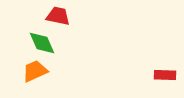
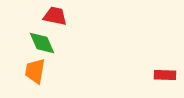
red trapezoid: moved 3 px left
orange trapezoid: rotated 56 degrees counterclockwise
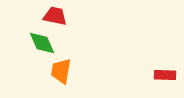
orange trapezoid: moved 26 px right
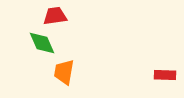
red trapezoid: rotated 20 degrees counterclockwise
orange trapezoid: moved 3 px right, 1 px down
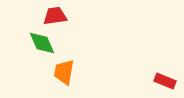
red rectangle: moved 6 px down; rotated 20 degrees clockwise
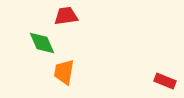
red trapezoid: moved 11 px right
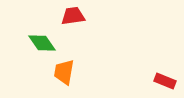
red trapezoid: moved 7 px right
green diamond: rotated 12 degrees counterclockwise
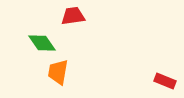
orange trapezoid: moved 6 px left
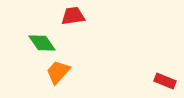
orange trapezoid: rotated 32 degrees clockwise
